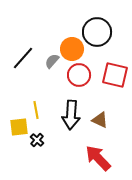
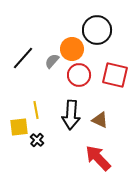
black circle: moved 2 px up
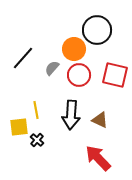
orange circle: moved 2 px right
gray semicircle: moved 7 px down
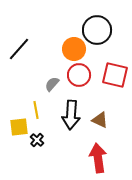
black line: moved 4 px left, 9 px up
gray semicircle: moved 16 px down
red arrow: rotated 36 degrees clockwise
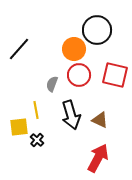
gray semicircle: rotated 21 degrees counterclockwise
black arrow: rotated 20 degrees counterclockwise
red arrow: rotated 36 degrees clockwise
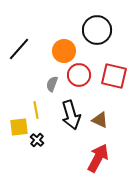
orange circle: moved 10 px left, 2 px down
red square: moved 1 px left, 1 px down
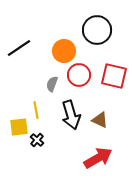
black line: moved 1 px up; rotated 15 degrees clockwise
red arrow: rotated 32 degrees clockwise
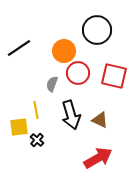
red circle: moved 1 px left, 2 px up
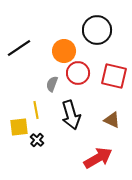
brown triangle: moved 12 px right
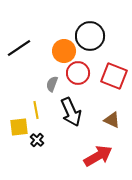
black circle: moved 7 px left, 6 px down
red square: rotated 8 degrees clockwise
black arrow: moved 3 px up; rotated 8 degrees counterclockwise
red arrow: moved 2 px up
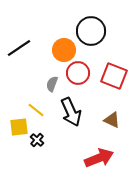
black circle: moved 1 px right, 5 px up
orange circle: moved 1 px up
yellow line: rotated 42 degrees counterclockwise
red arrow: moved 1 px right, 2 px down; rotated 8 degrees clockwise
